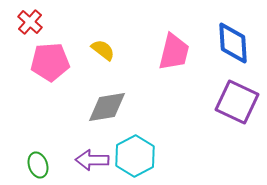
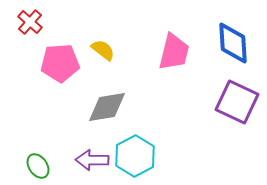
pink pentagon: moved 10 px right, 1 px down
green ellipse: moved 1 px down; rotated 15 degrees counterclockwise
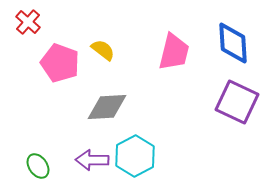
red cross: moved 2 px left
pink pentagon: rotated 24 degrees clockwise
gray diamond: rotated 6 degrees clockwise
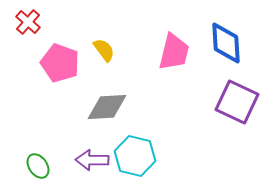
blue diamond: moved 7 px left
yellow semicircle: moved 1 px right; rotated 15 degrees clockwise
cyan hexagon: rotated 18 degrees counterclockwise
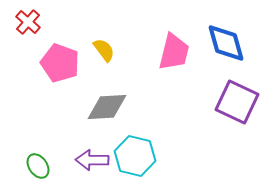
blue diamond: rotated 12 degrees counterclockwise
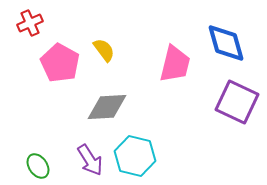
red cross: moved 2 px right, 1 px down; rotated 25 degrees clockwise
pink trapezoid: moved 1 px right, 12 px down
pink pentagon: rotated 9 degrees clockwise
purple arrow: moved 2 px left; rotated 124 degrees counterclockwise
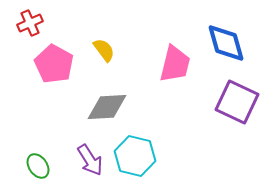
pink pentagon: moved 6 px left, 1 px down
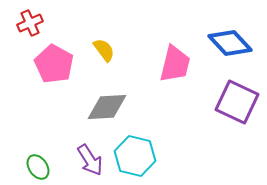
blue diamond: moved 4 px right; rotated 27 degrees counterclockwise
green ellipse: moved 1 px down
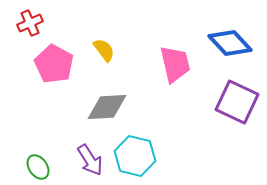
pink trapezoid: rotated 27 degrees counterclockwise
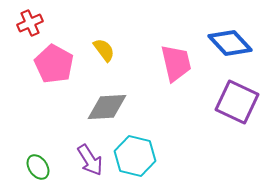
pink trapezoid: moved 1 px right, 1 px up
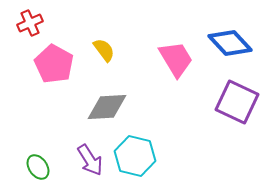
pink trapezoid: moved 4 px up; rotated 18 degrees counterclockwise
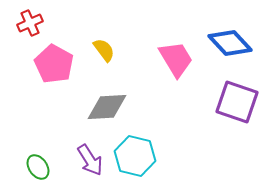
purple square: rotated 6 degrees counterclockwise
